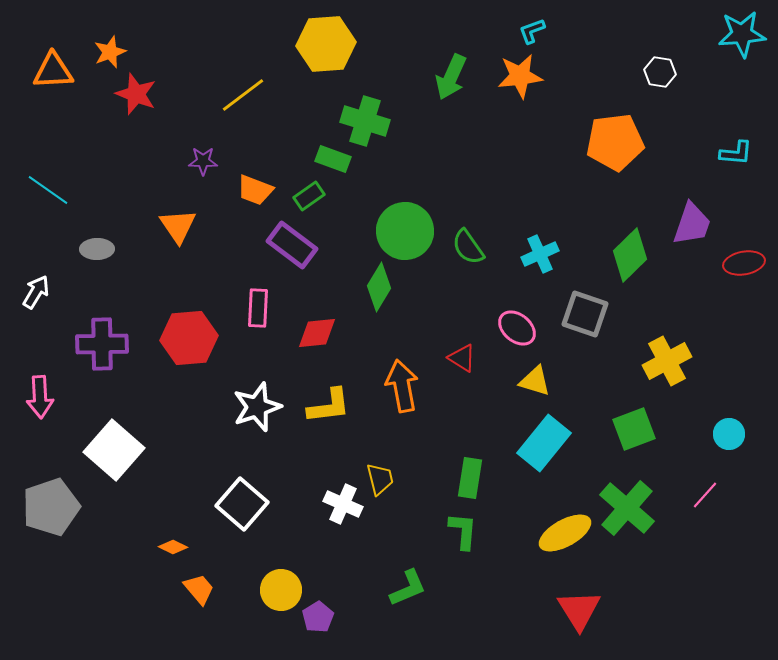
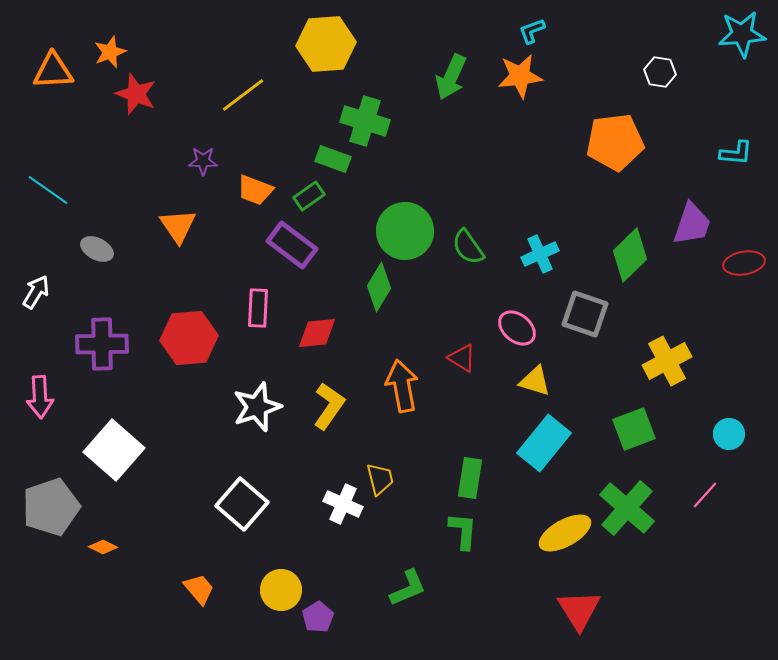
gray ellipse at (97, 249): rotated 28 degrees clockwise
yellow L-shape at (329, 406): rotated 48 degrees counterclockwise
orange diamond at (173, 547): moved 70 px left
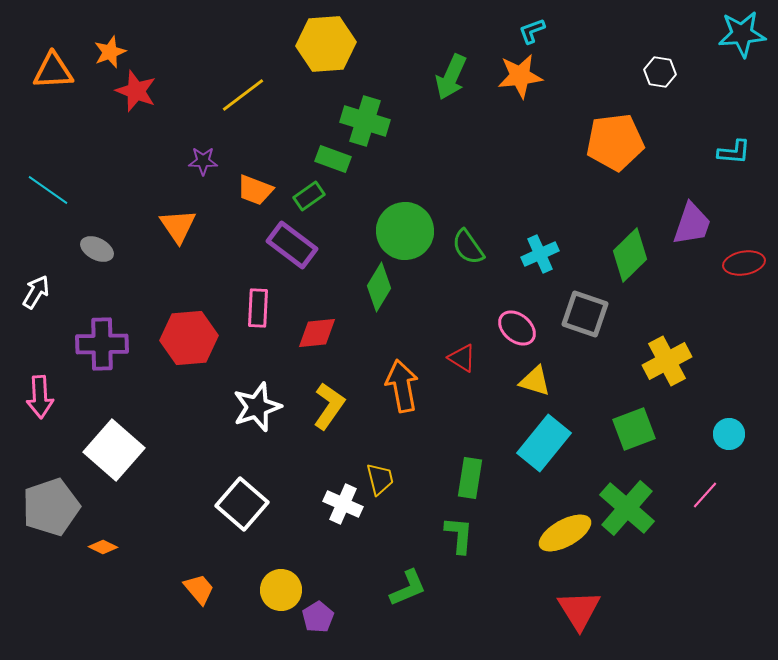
red star at (136, 94): moved 3 px up
cyan L-shape at (736, 153): moved 2 px left, 1 px up
green L-shape at (463, 531): moved 4 px left, 4 px down
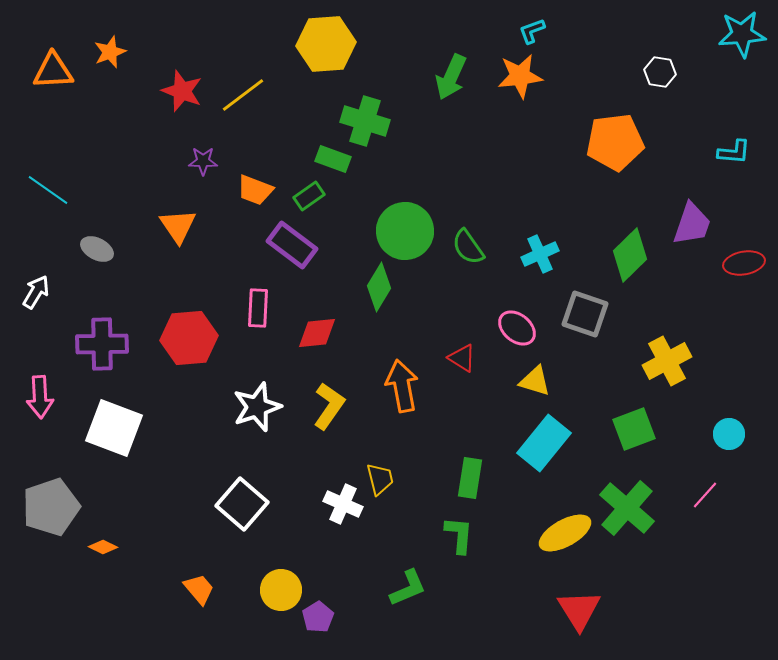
red star at (136, 91): moved 46 px right
white square at (114, 450): moved 22 px up; rotated 20 degrees counterclockwise
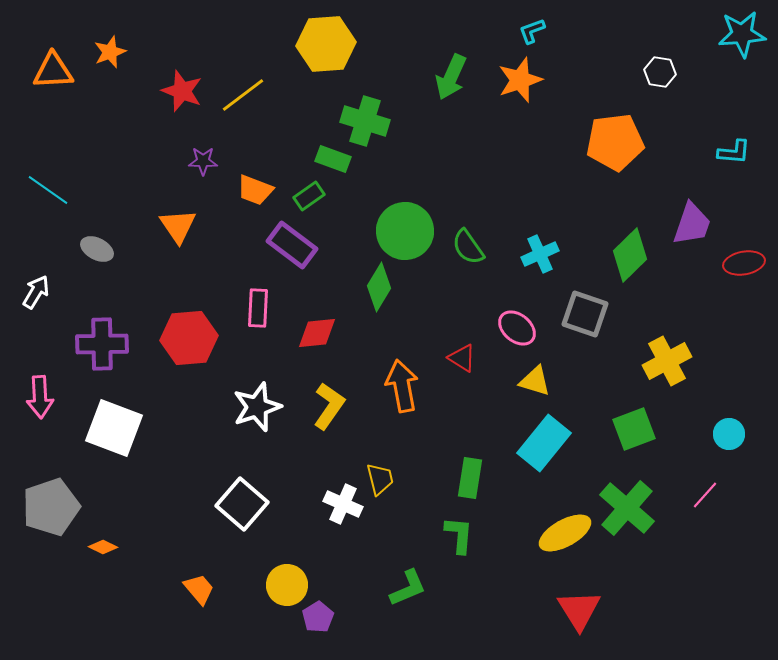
orange star at (520, 76): moved 4 px down; rotated 12 degrees counterclockwise
yellow circle at (281, 590): moved 6 px right, 5 px up
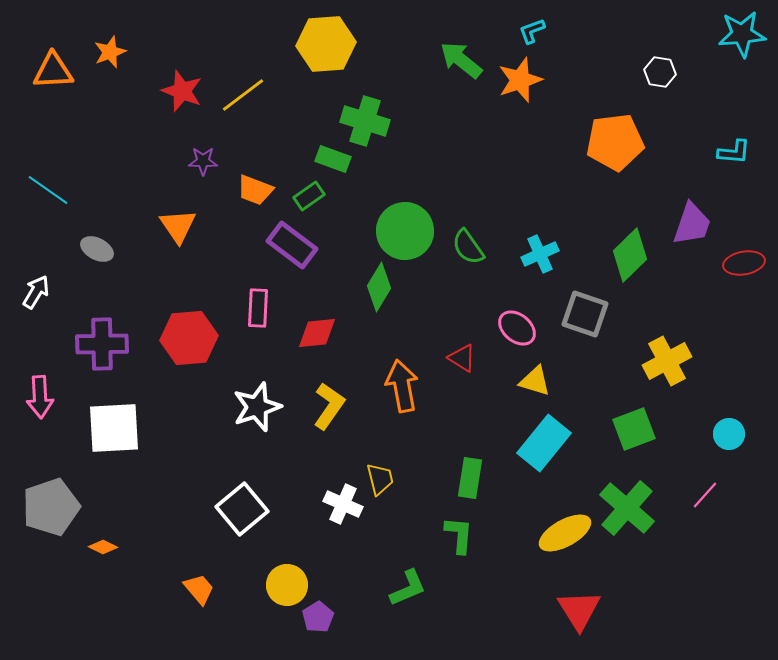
green arrow at (451, 77): moved 10 px right, 17 px up; rotated 105 degrees clockwise
white square at (114, 428): rotated 24 degrees counterclockwise
white square at (242, 504): moved 5 px down; rotated 9 degrees clockwise
